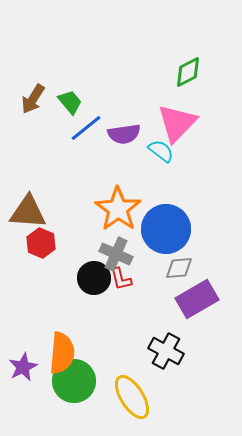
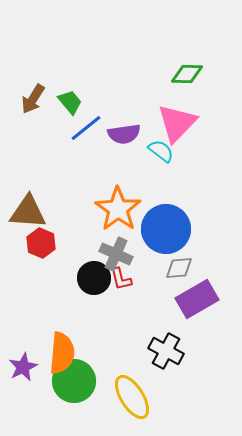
green diamond: moved 1 px left, 2 px down; rotated 28 degrees clockwise
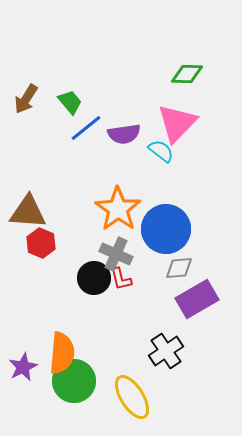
brown arrow: moved 7 px left
black cross: rotated 28 degrees clockwise
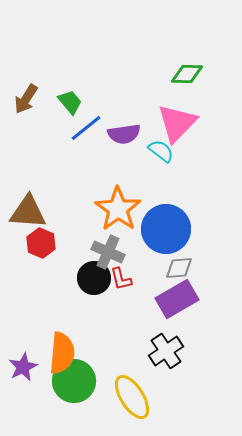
gray cross: moved 8 px left, 2 px up
purple rectangle: moved 20 px left
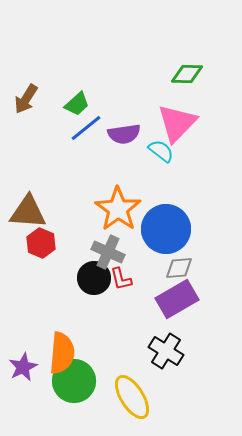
green trapezoid: moved 7 px right, 2 px down; rotated 88 degrees clockwise
black cross: rotated 24 degrees counterclockwise
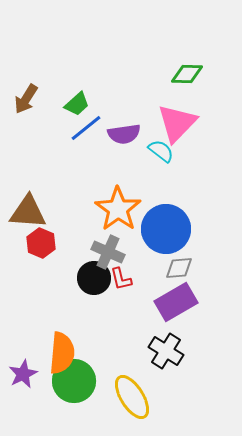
purple rectangle: moved 1 px left, 3 px down
purple star: moved 7 px down
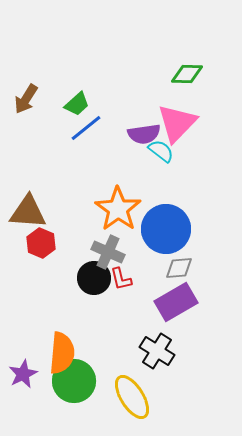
purple semicircle: moved 20 px right
black cross: moved 9 px left
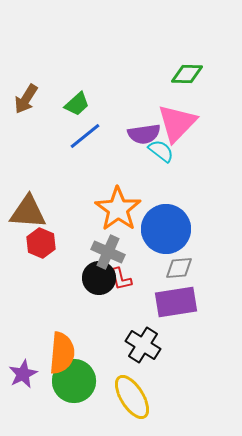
blue line: moved 1 px left, 8 px down
black circle: moved 5 px right
purple rectangle: rotated 21 degrees clockwise
black cross: moved 14 px left, 6 px up
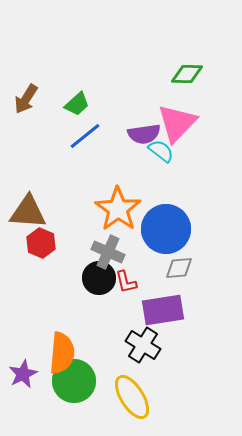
red L-shape: moved 5 px right, 3 px down
purple rectangle: moved 13 px left, 8 px down
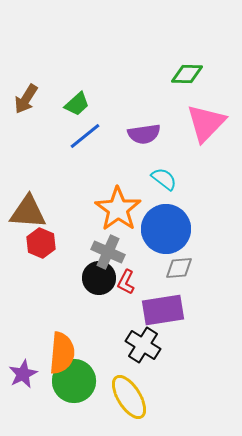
pink triangle: moved 29 px right
cyan semicircle: moved 3 px right, 28 px down
red L-shape: rotated 40 degrees clockwise
yellow ellipse: moved 3 px left
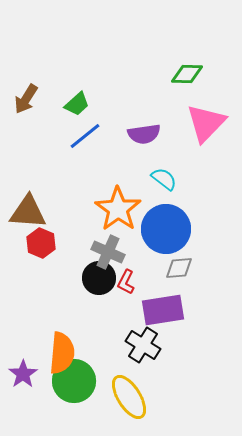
purple star: rotated 8 degrees counterclockwise
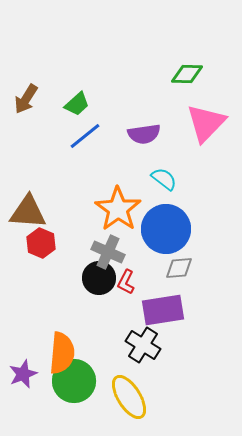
purple star: rotated 12 degrees clockwise
